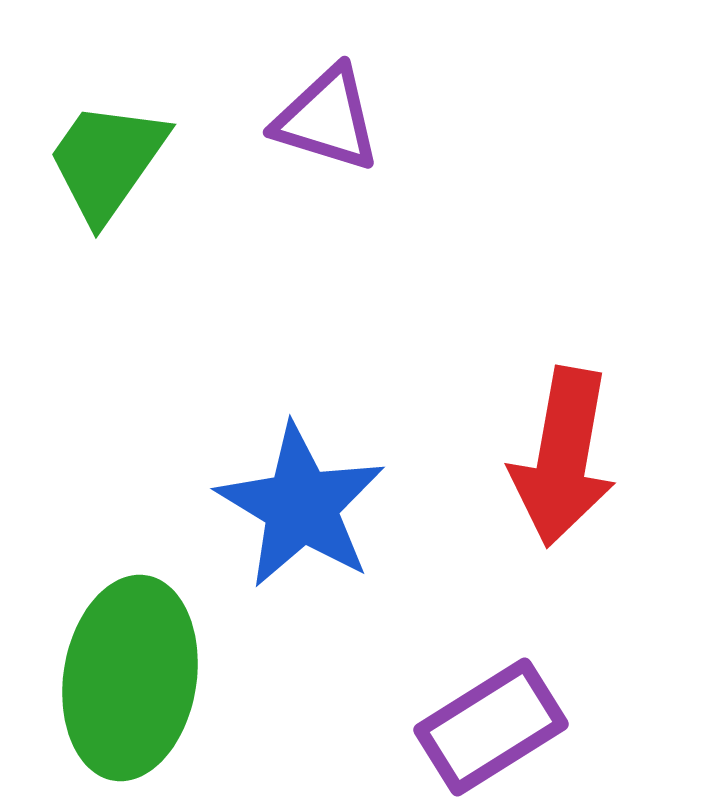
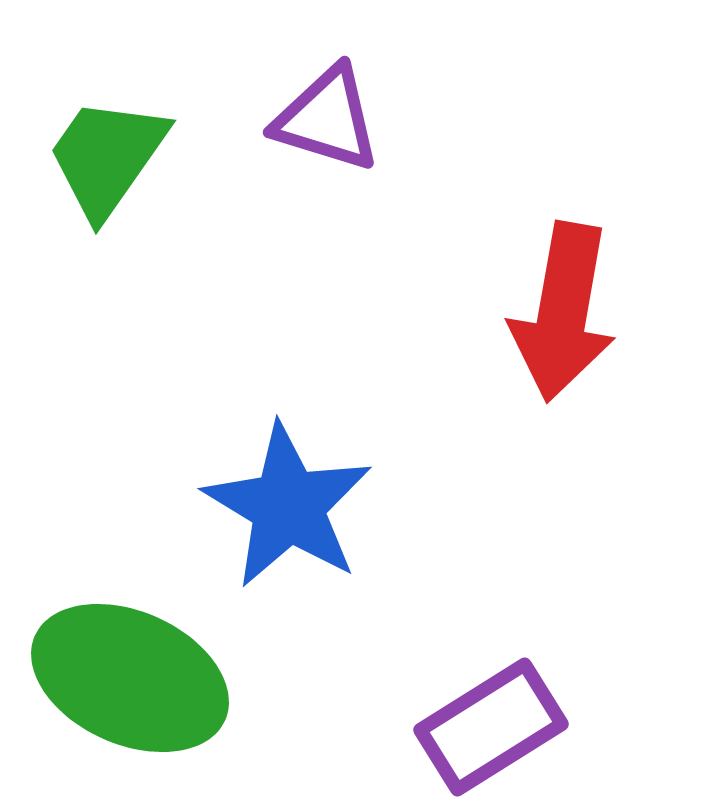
green trapezoid: moved 4 px up
red arrow: moved 145 px up
blue star: moved 13 px left
green ellipse: rotated 75 degrees counterclockwise
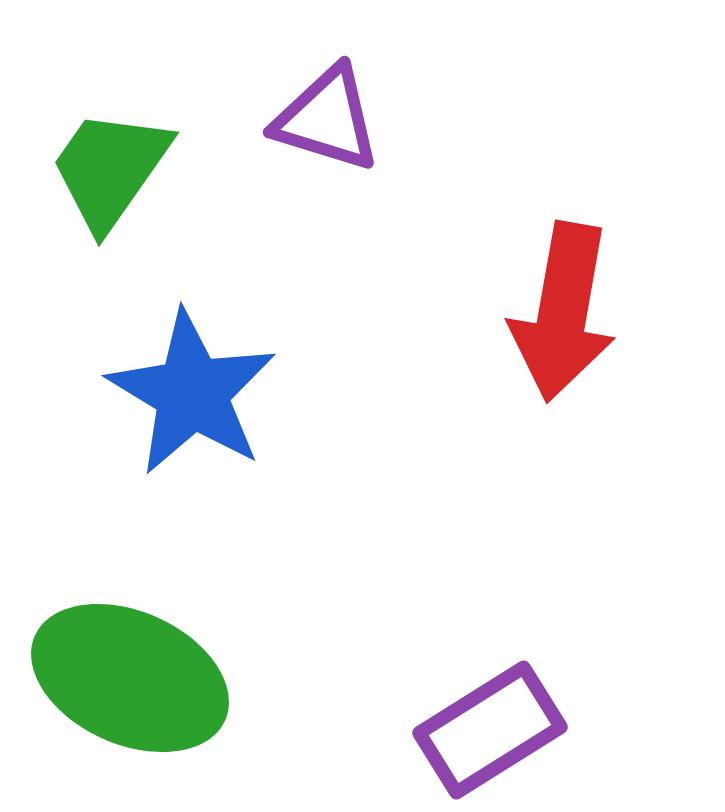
green trapezoid: moved 3 px right, 12 px down
blue star: moved 96 px left, 113 px up
purple rectangle: moved 1 px left, 3 px down
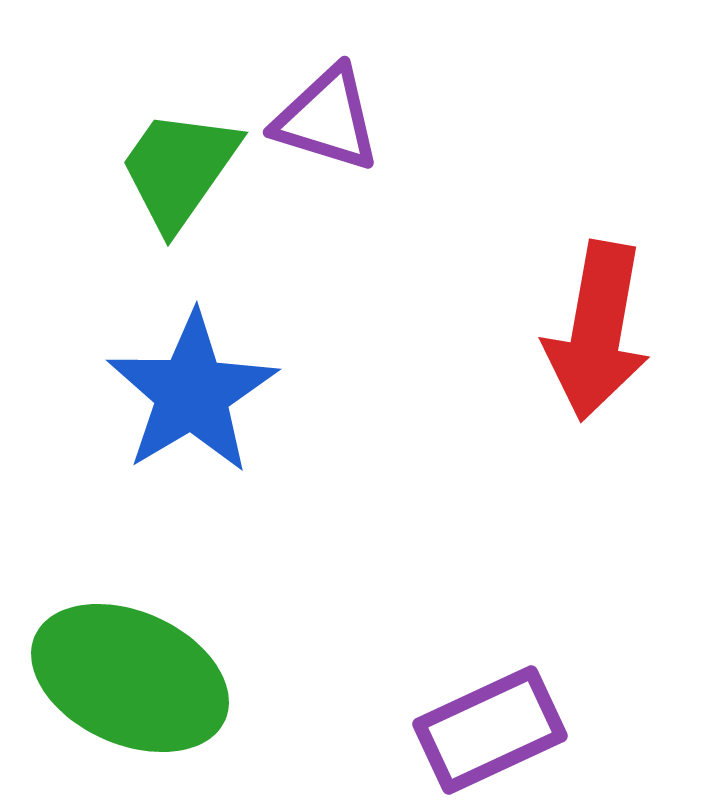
green trapezoid: moved 69 px right
red arrow: moved 34 px right, 19 px down
blue star: rotated 10 degrees clockwise
purple rectangle: rotated 7 degrees clockwise
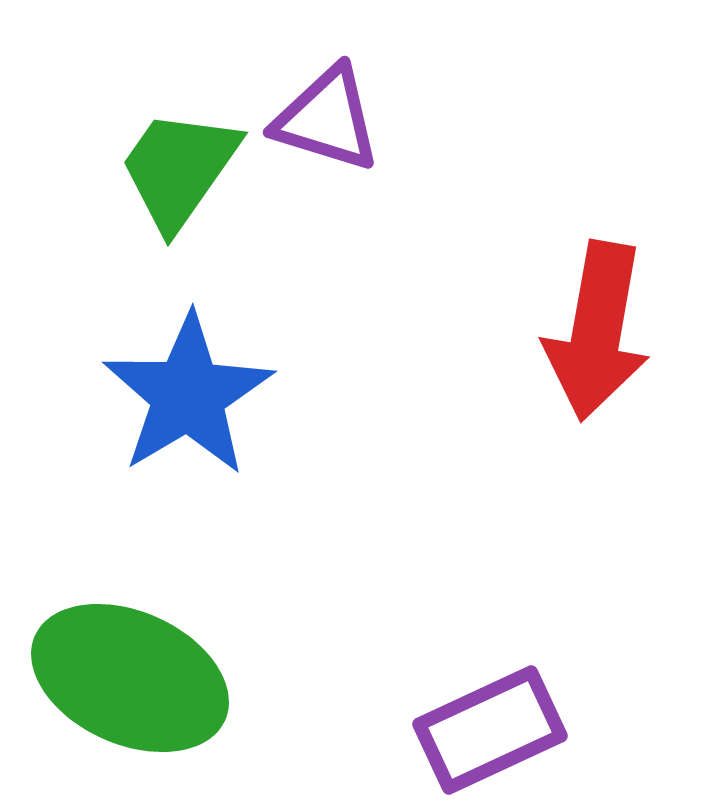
blue star: moved 4 px left, 2 px down
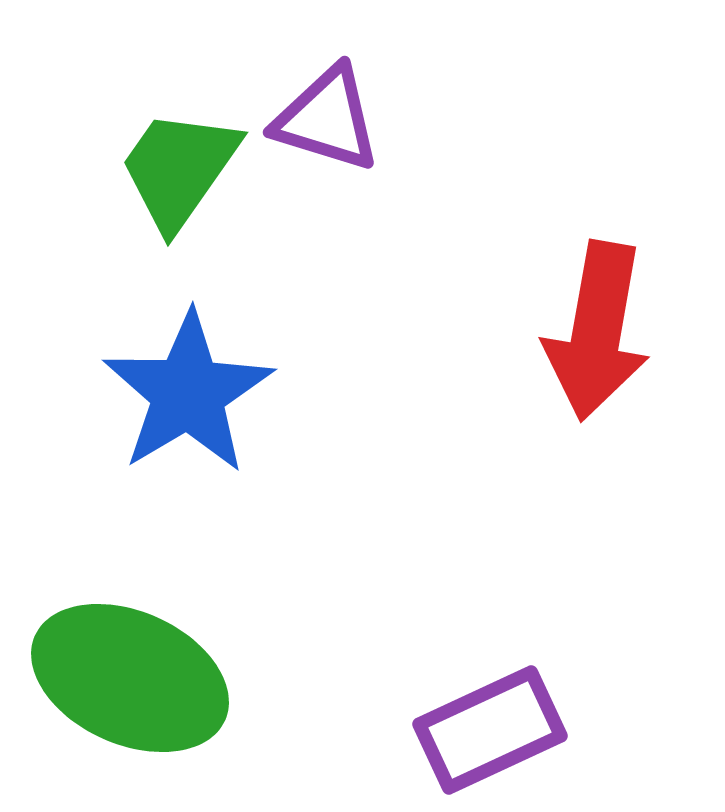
blue star: moved 2 px up
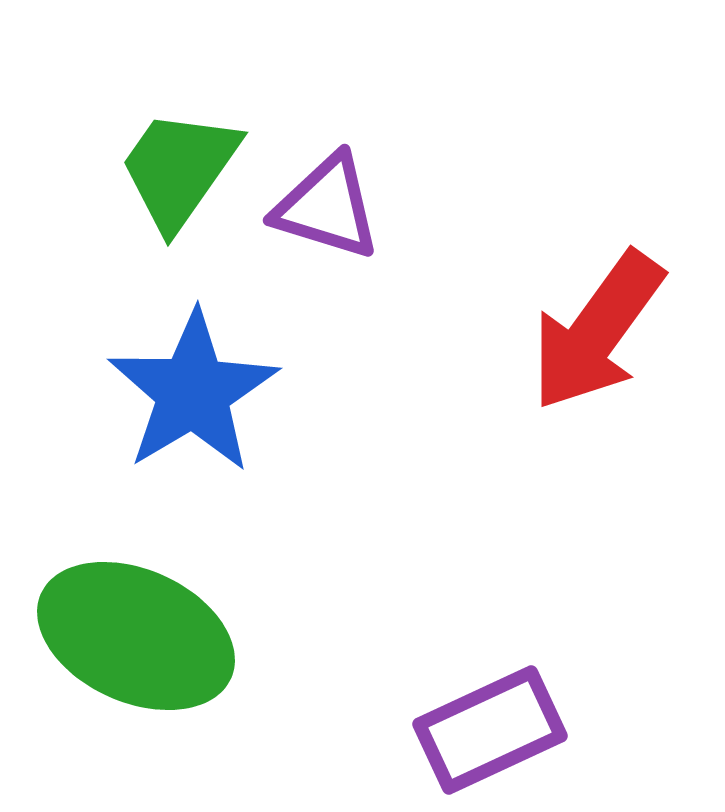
purple triangle: moved 88 px down
red arrow: rotated 26 degrees clockwise
blue star: moved 5 px right, 1 px up
green ellipse: moved 6 px right, 42 px up
